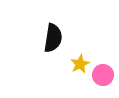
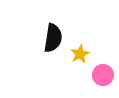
yellow star: moved 10 px up
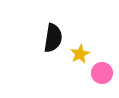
pink circle: moved 1 px left, 2 px up
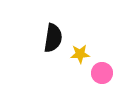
yellow star: rotated 24 degrees clockwise
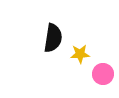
pink circle: moved 1 px right, 1 px down
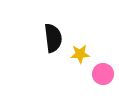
black semicircle: rotated 16 degrees counterclockwise
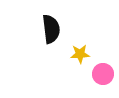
black semicircle: moved 2 px left, 9 px up
